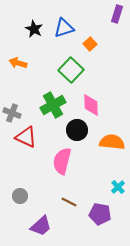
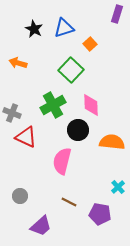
black circle: moved 1 px right
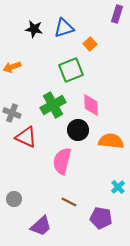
black star: rotated 18 degrees counterclockwise
orange arrow: moved 6 px left, 4 px down; rotated 36 degrees counterclockwise
green square: rotated 25 degrees clockwise
orange semicircle: moved 1 px left, 1 px up
gray circle: moved 6 px left, 3 px down
purple pentagon: moved 1 px right, 4 px down
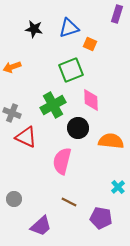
blue triangle: moved 5 px right
orange square: rotated 24 degrees counterclockwise
pink diamond: moved 5 px up
black circle: moved 2 px up
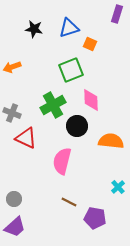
black circle: moved 1 px left, 2 px up
red triangle: moved 1 px down
purple pentagon: moved 6 px left
purple trapezoid: moved 26 px left, 1 px down
